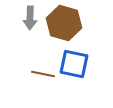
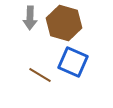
blue square: moved 1 px left, 2 px up; rotated 12 degrees clockwise
brown line: moved 3 px left, 1 px down; rotated 20 degrees clockwise
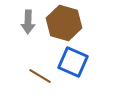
gray arrow: moved 2 px left, 4 px down
brown line: moved 1 px down
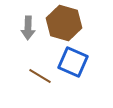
gray arrow: moved 6 px down
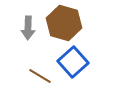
blue square: rotated 24 degrees clockwise
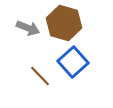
gray arrow: rotated 70 degrees counterclockwise
brown line: rotated 15 degrees clockwise
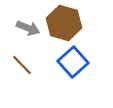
brown line: moved 18 px left, 11 px up
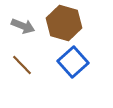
gray arrow: moved 5 px left, 2 px up
